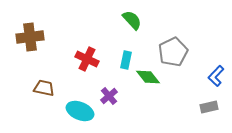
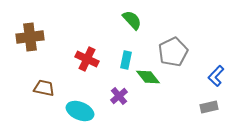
purple cross: moved 10 px right
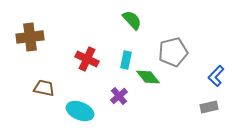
gray pentagon: rotated 12 degrees clockwise
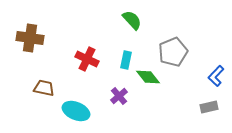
brown cross: moved 1 px down; rotated 16 degrees clockwise
gray pentagon: rotated 8 degrees counterclockwise
cyan ellipse: moved 4 px left
